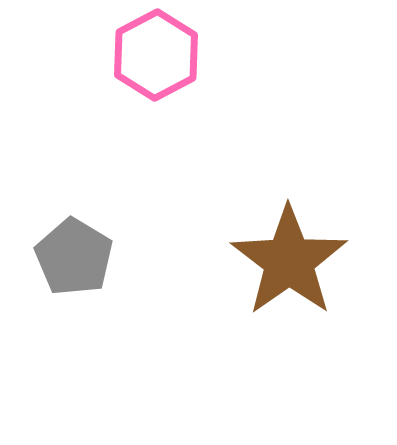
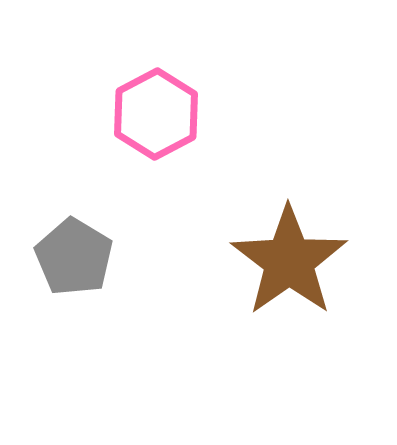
pink hexagon: moved 59 px down
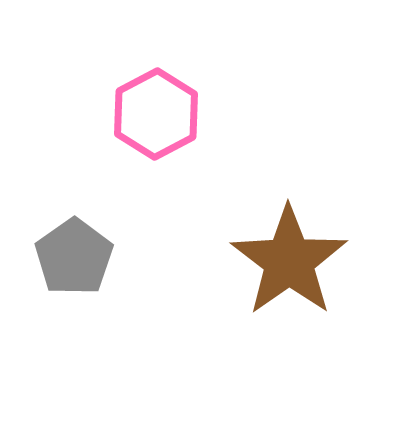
gray pentagon: rotated 6 degrees clockwise
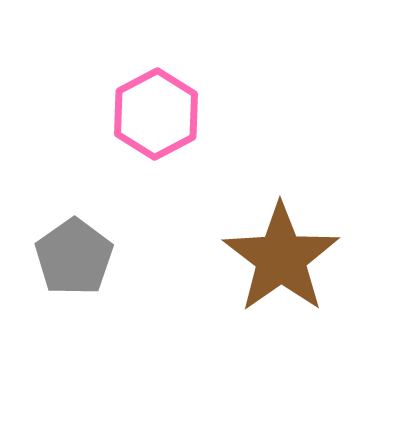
brown star: moved 8 px left, 3 px up
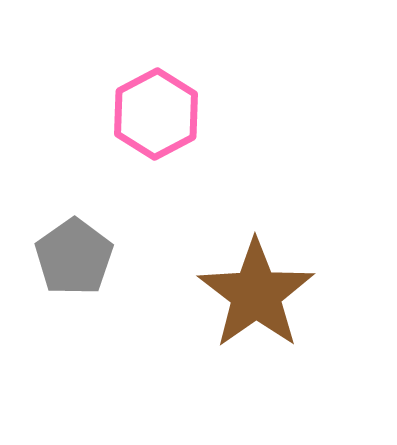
brown star: moved 25 px left, 36 px down
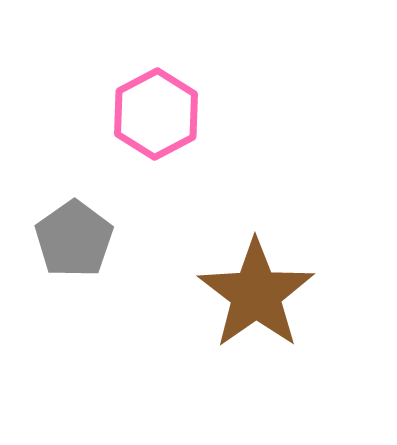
gray pentagon: moved 18 px up
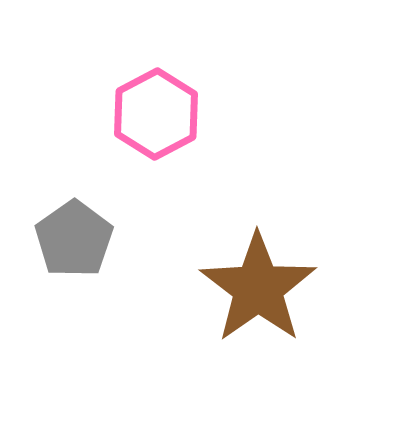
brown star: moved 2 px right, 6 px up
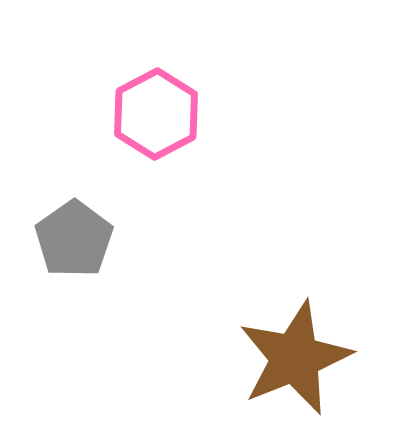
brown star: moved 37 px right, 70 px down; rotated 13 degrees clockwise
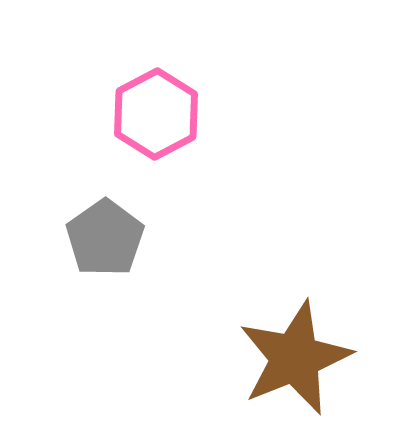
gray pentagon: moved 31 px right, 1 px up
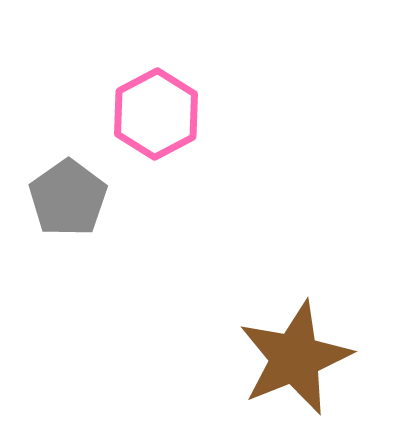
gray pentagon: moved 37 px left, 40 px up
